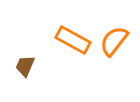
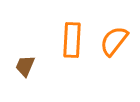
orange rectangle: moved 1 px left; rotated 64 degrees clockwise
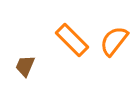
orange rectangle: rotated 48 degrees counterclockwise
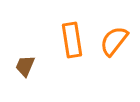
orange rectangle: rotated 36 degrees clockwise
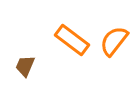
orange rectangle: rotated 44 degrees counterclockwise
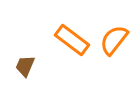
orange semicircle: moved 1 px up
